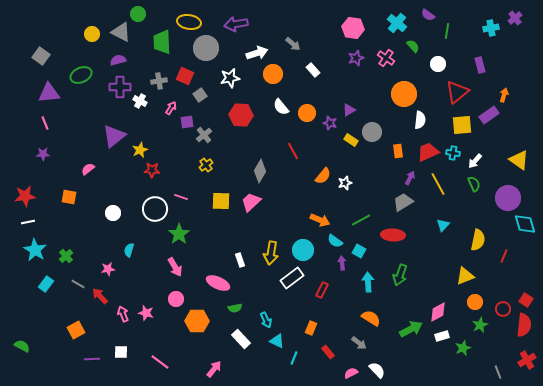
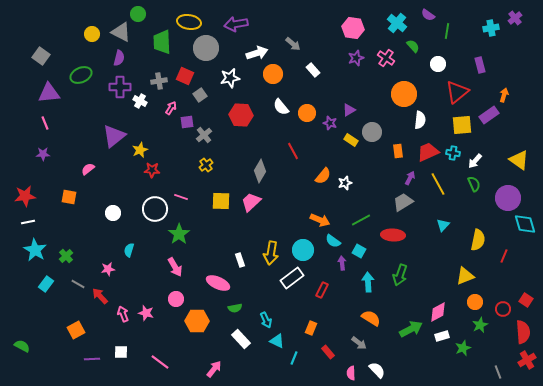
purple semicircle at (118, 60): moved 1 px right, 2 px up; rotated 119 degrees clockwise
cyan semicircle at (335, 241): moved 2 px left
red semicircle at (524, 325): moved 1 px left, 7 px down; rotated 10 degrees counterclockwise
pink semicircle at (351, 373): rotated 64 degrees counterclockwise
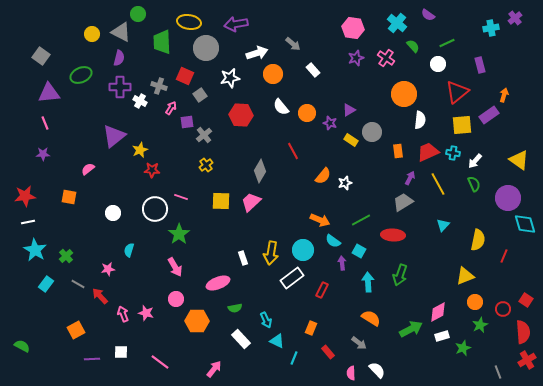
green line at (447, 31): moved 12 px down; rotated 56 degrees clockwise
gray cross at (159, 81): moved 5 px down; rotated 28 degrees clockwise
white rectangle at (240, 260): moved 3 px right, 2 px up
pink ellipse at (218, 283): rotated 45 degrees counterclockwise
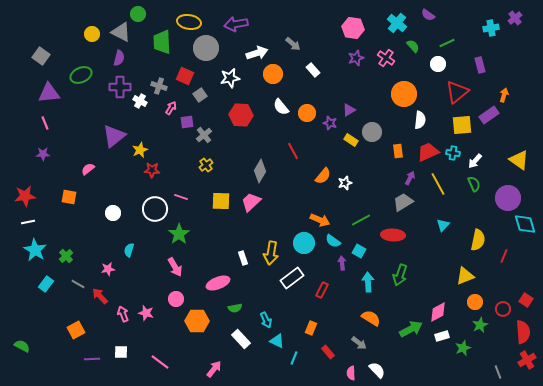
cyan circle at (303, 250): moved 1 px right, 7 px up
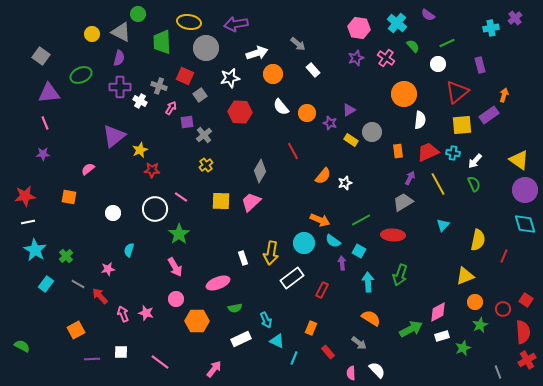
pink hexagon at (353, 28): moved 6 px right
gray arrow at (293, 44): moved 5 px right
red hexagon at (241, 115): moved 1 px left, 3 px up
pink line at (181, 197): rotated 16 degrees clockwise
purple circle at (508, 198): moved 17 px right, 8 px up
white rectangle at (241, 339): rotated 72 degrees counterclockwise
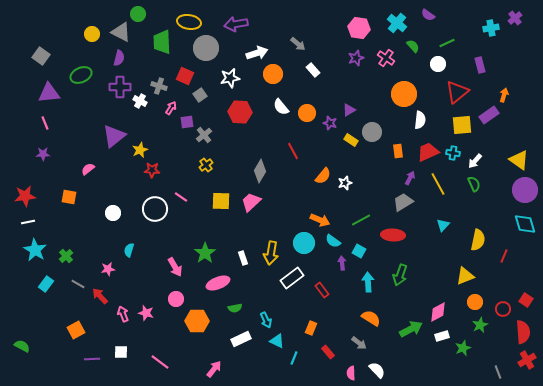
green star at (179, 234): moved 26 px right, 19 px down
red rectangle at (322, 290): rotated 63 degrees counterclockwise
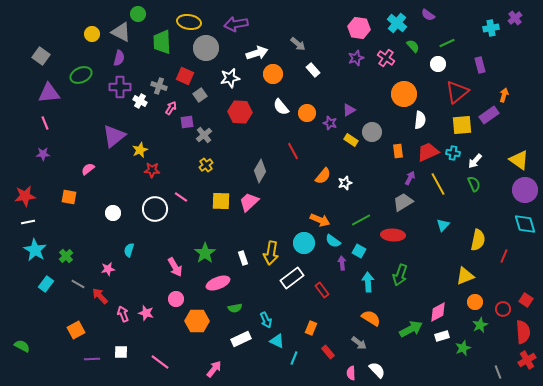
pink trapezoid at (251, 202): moved 2 px left
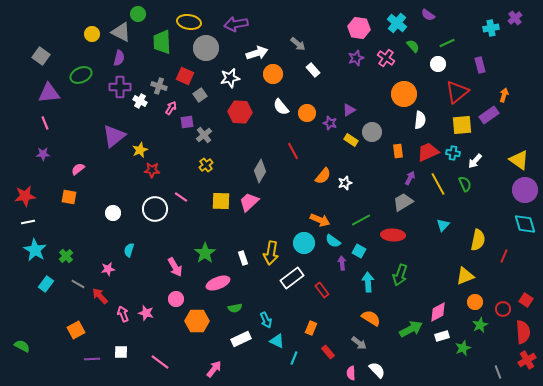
pink semicircle at (88, 169): moved 10 px left
green semicircle at (474, 184): moved 9 px left
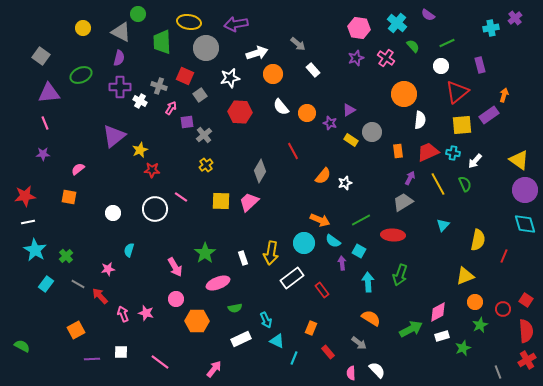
yellow circle at (92, 34): moved 9 px left, 6 px up
white circle at (438, 64): moved 3 px right, 2 px down
red semicircle at (523, 332): moved 3 px right, 1 px up
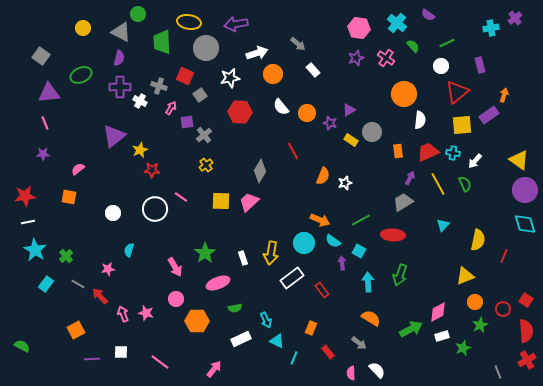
orange semicircle at (323, 176): rotated 18 degrees counterclockwise
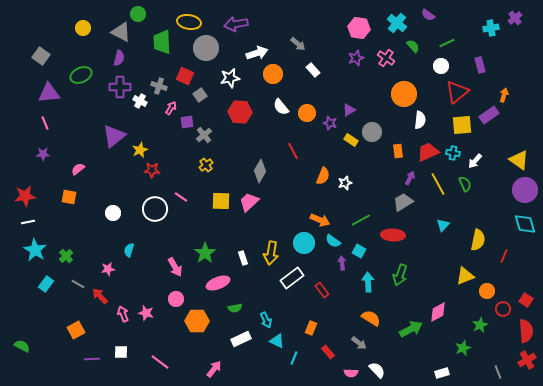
orange circle at (475, 302): moved 12 px right, 11 px up
white rectangle at (442, 336): moved 37 px down
pink semicircle at (351, 373): rotated 88 degrees counterclockwise
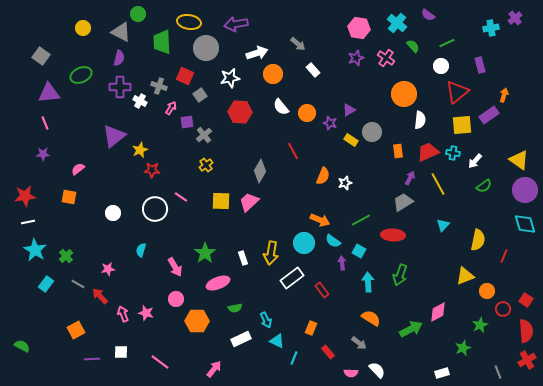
green semicircle at (465, 184): moved 19 px right, 2 px down; rotated 77 degrees clockwise
cyan semicircle at (129, 250): moved 12 px right
